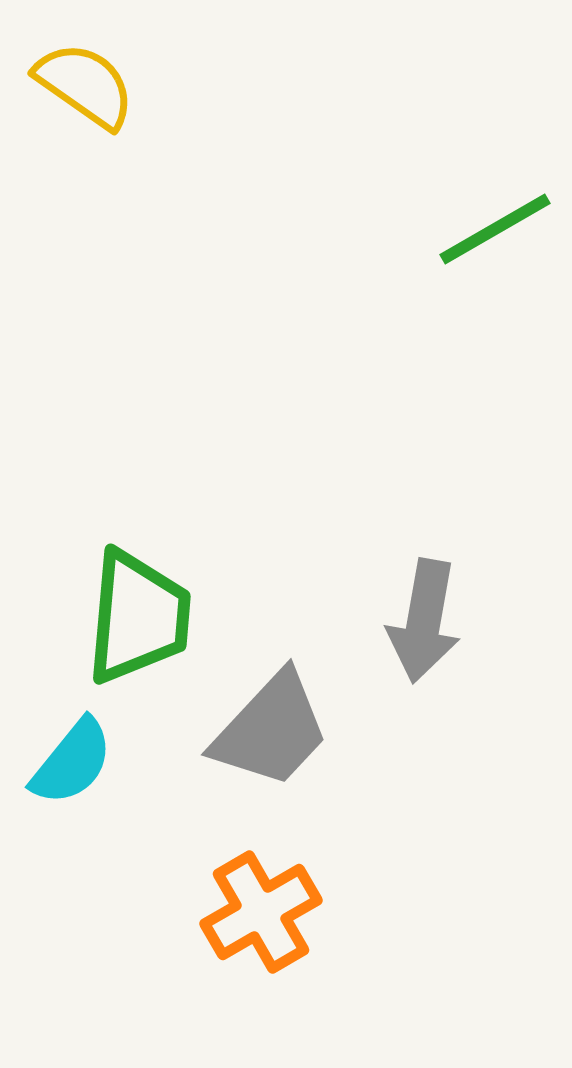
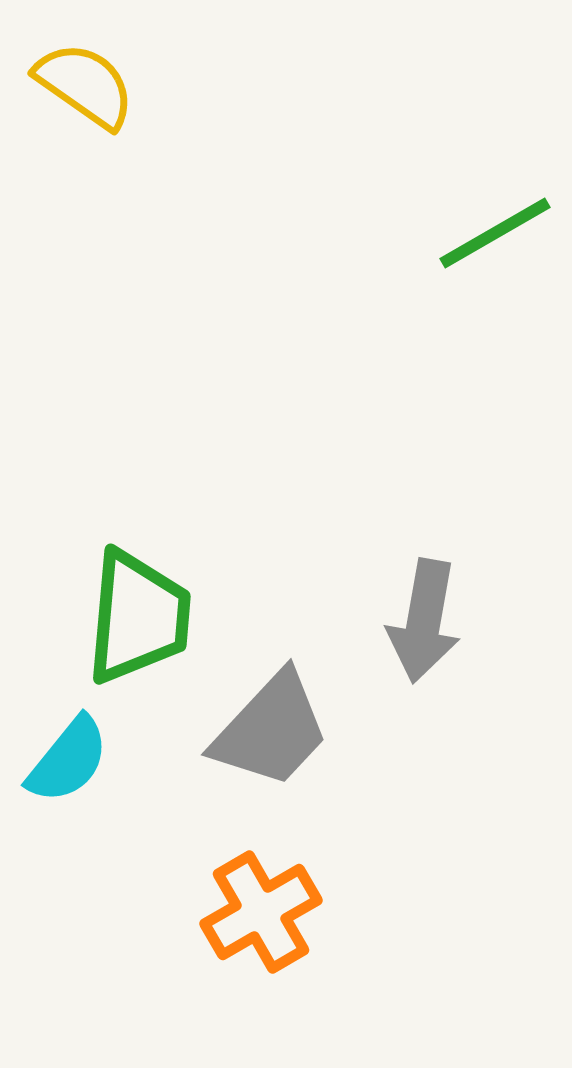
green line: moved 4 px down
cyan semicircle: moved 4 px left, 2 px up
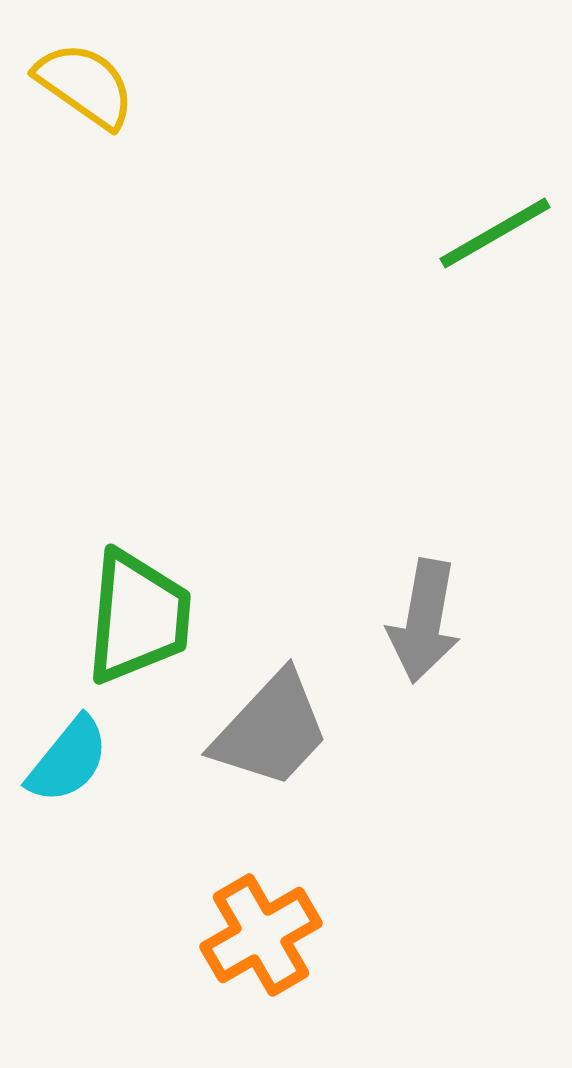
orange cross: moved 23 px down
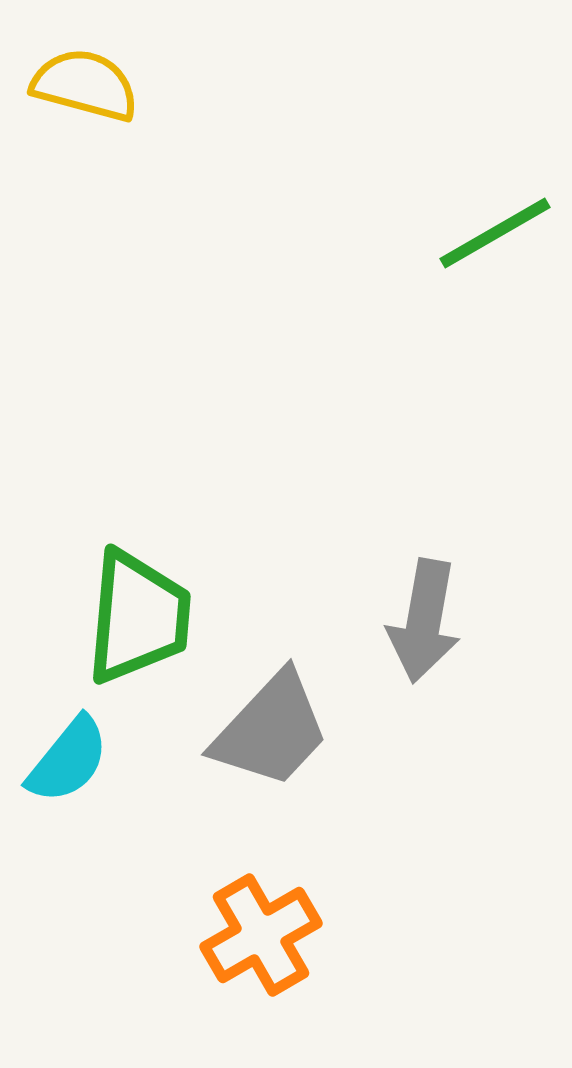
yellow semicircle: rotated 20 degrees counterclockwise
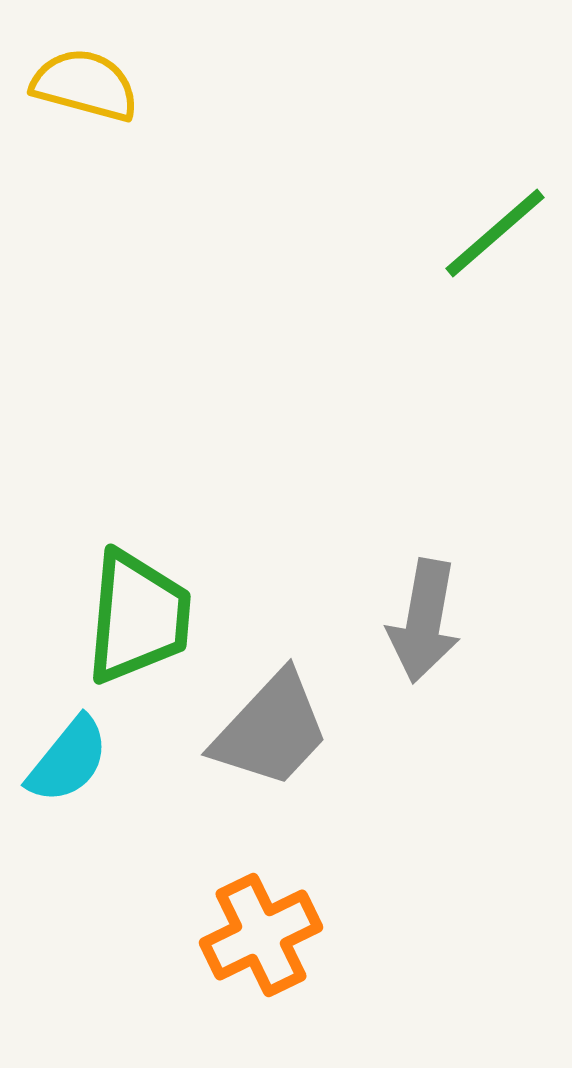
green line: rotated 11 degrees counterclockwise
orange cross: rotated 4 degrees clockwise
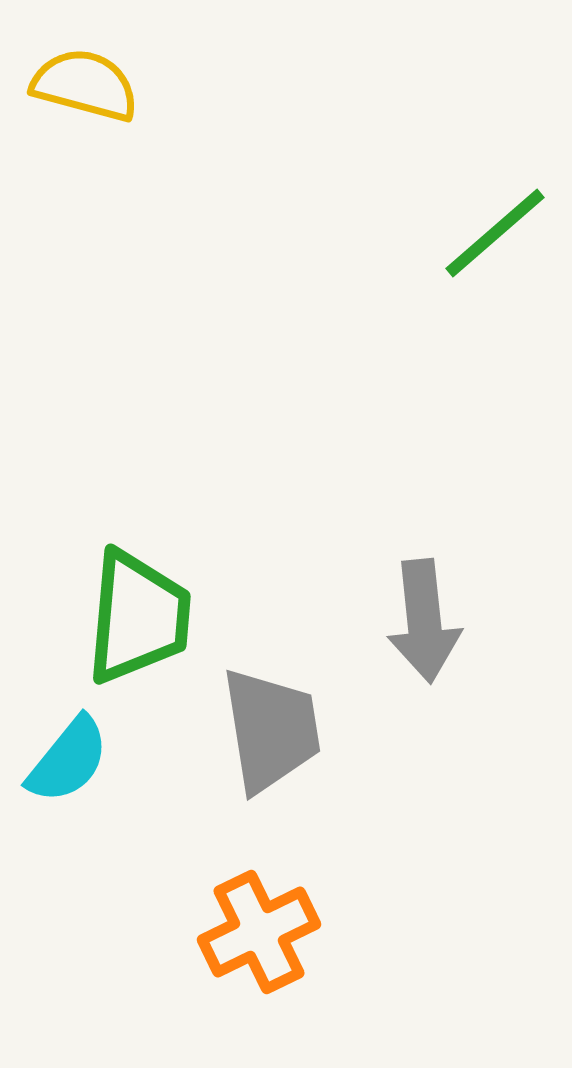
gray arrow: rotated 16 degrees counterclockwise
gray trapezoid: rotated 52 degrees counterclockwise
orange cross: moved 2 px left, 3 px up
